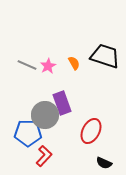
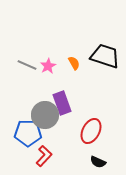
black semicircle: moved 6 px left, 1 px up
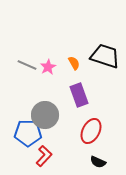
pink star: moved 1 px down
purple rectangle: moved 17 px right, 8 px up
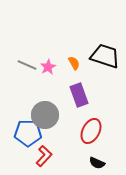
black semicircle: moved 1 px left, 1 px down
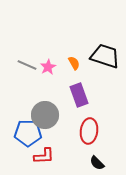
red ellipse: moved 2 px left; rotated 20 degrees counterclockwise
red L-shape: rotated 45 degrees clockwise
black semicircle: rotated 21 degrees clockwise
